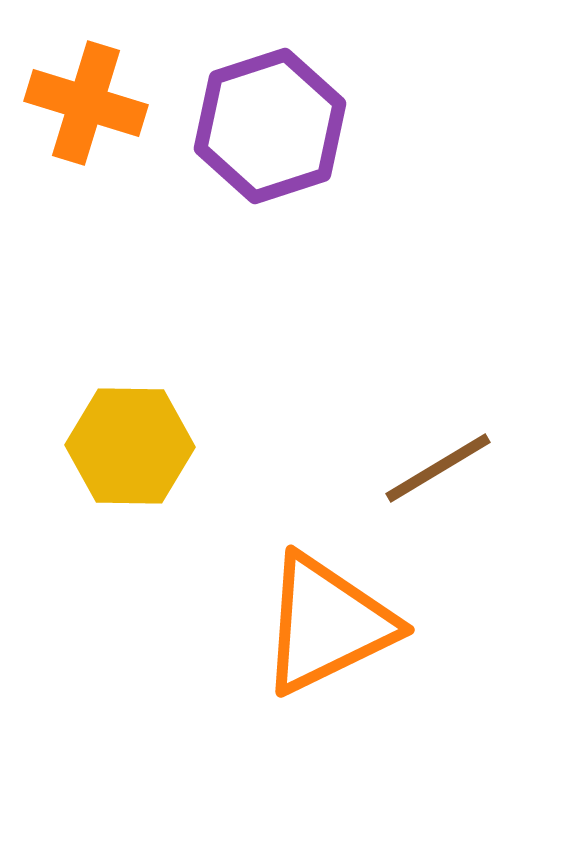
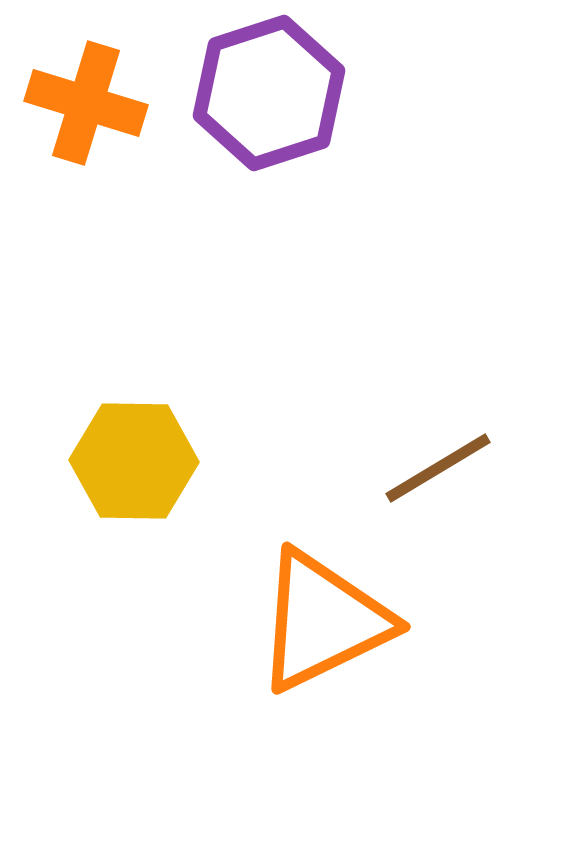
purple hexagon: moved 1 px left, 33 px up
yellow hexagon: moved 4 px right, 15 px down
orange triangle: moved 4 px left, 3 px up
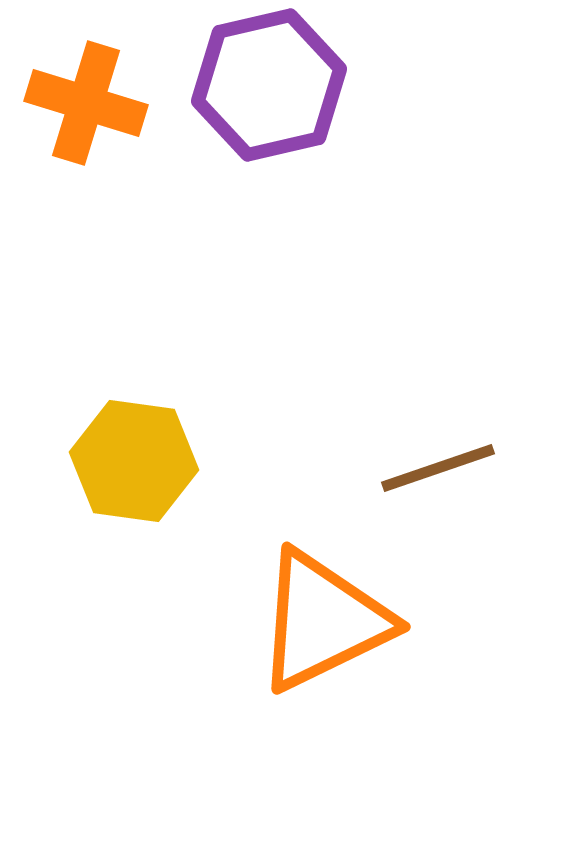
purple hexagon: moved 8 px up; rotated 5 degrees clockwise
yellow hexagon: rotated 7 degrees clockwise
brown line: rotated 12 degrees clockwise
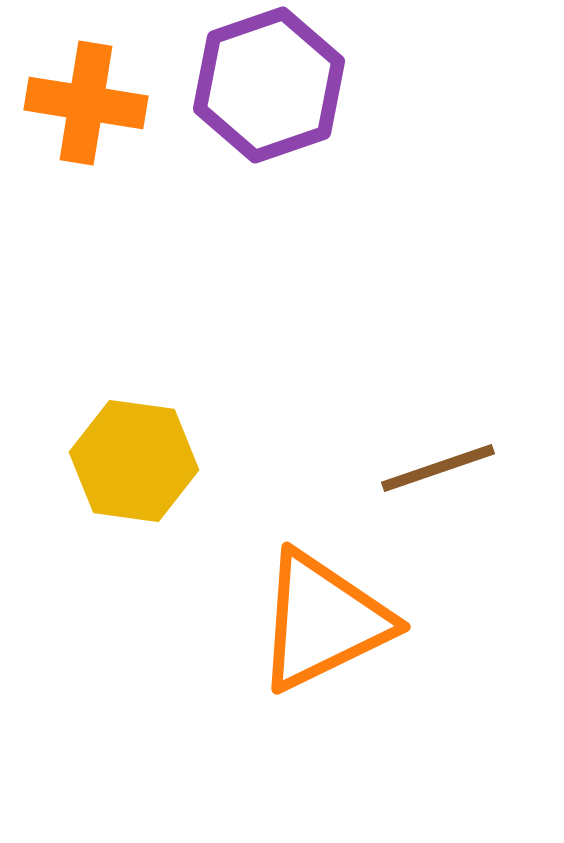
purple hexagon: rotated 6 degrees counterclockwise
orange cross: rotated 8 degrees counterclockwise
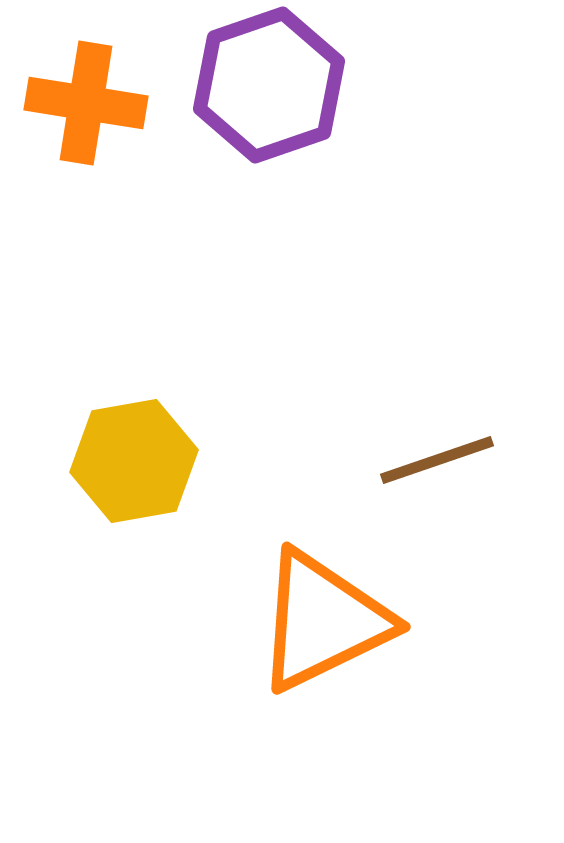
yellow hexagon: rotated 18 degrees counterclockwise
brown line: moved 1 px left, 8 px up
